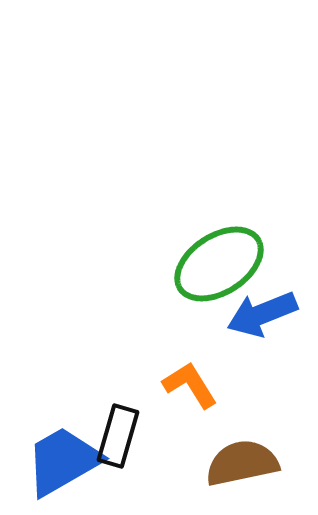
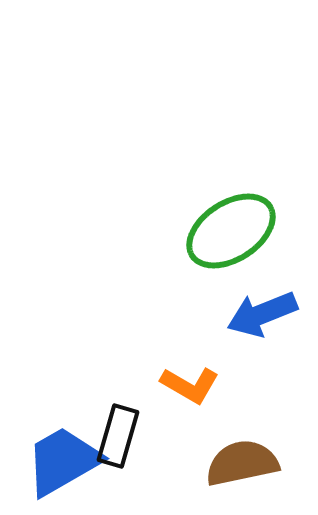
green ellipse: moved 12 px right, 33 px up
orange L-shape: rotated 152 degrees clockwise
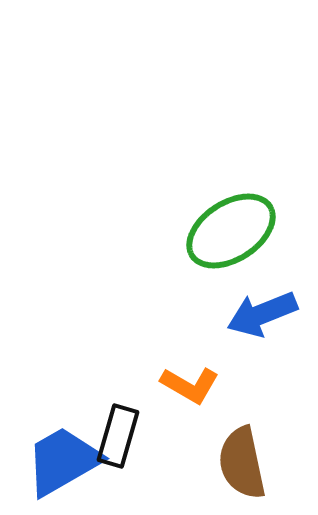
brown semicircle: rotated 90 degrees counterclockwise
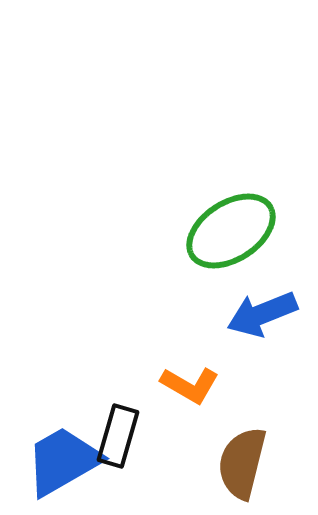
brown semicircle: rotated 26 degrees clockwise
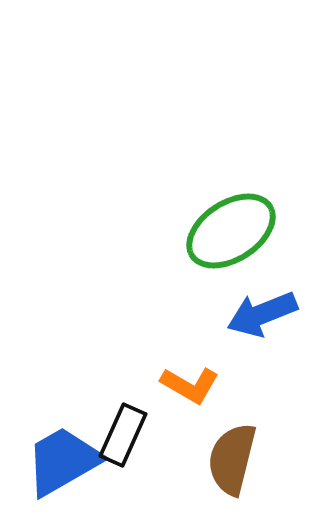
black rectangle: moved 5 px right, 1 px up; rotated 8 degrees clockwise
brown semicircle: moved 10 px left, 4 px up
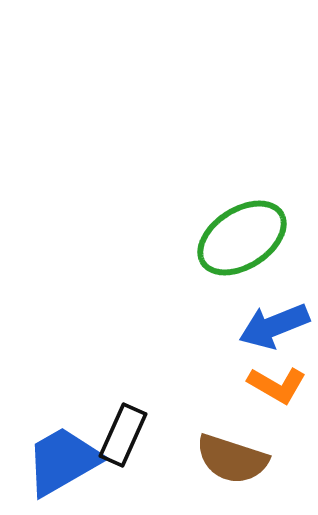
green ellipse: moved 11 px right, 7 px down
blue arrow: moved 12 px right, 12 px down
orange L-shape: moved 87 px right
brown semicircle: rotated 86 degrees counterclockwise
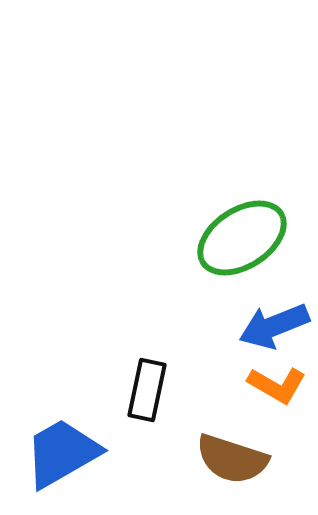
black rectangle: moved 24 px right, 45 px up; rotated 12 degrees counterclockwise
blue trapezoid: moved 1 px left, 8 px up
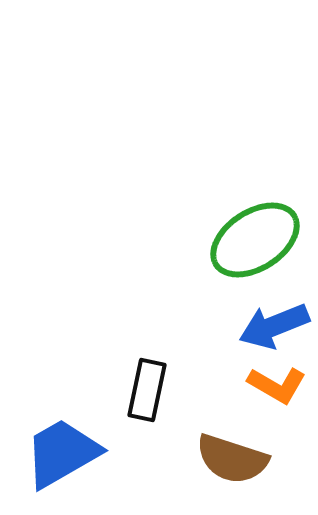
green ellipse: moved 13 px right, 2 px down
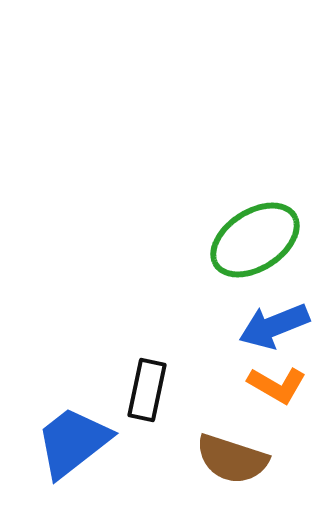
blue trapezoid: moved 11 px right, 11 px up; rotated 8 degrees counterclockwise
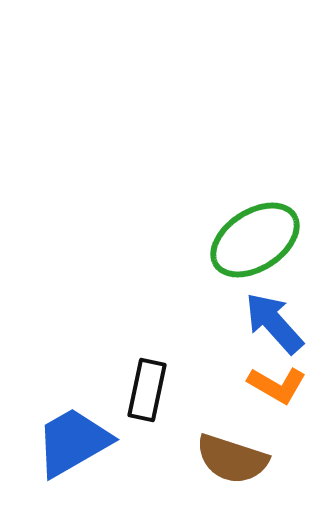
blue arrow: moved 3 px up; rotated 70 degrees clockwise
blue trapezoid: rotated 8 degrees clockwise
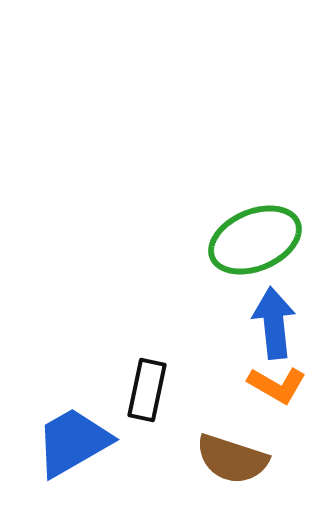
green ellipse: rotated 10 degrees clockwise
blue arrow: rotated 36 degrees clockwise
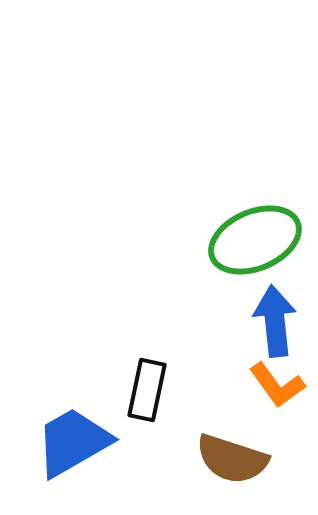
blue arrow: moved 1 px right, 2 px up
orange L-shape: rotated 24 degrees clockwise
